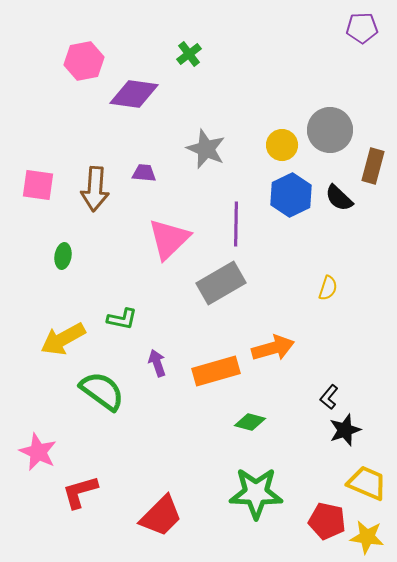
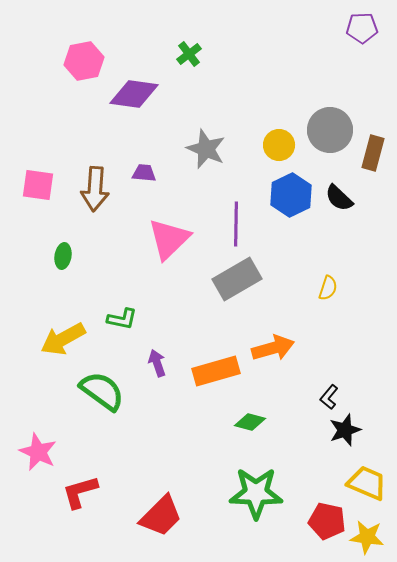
yellow circle: moved 3 px left
brown rectangle: moved 13 px up
gray rectangle: moved 16 px right, 4 px up
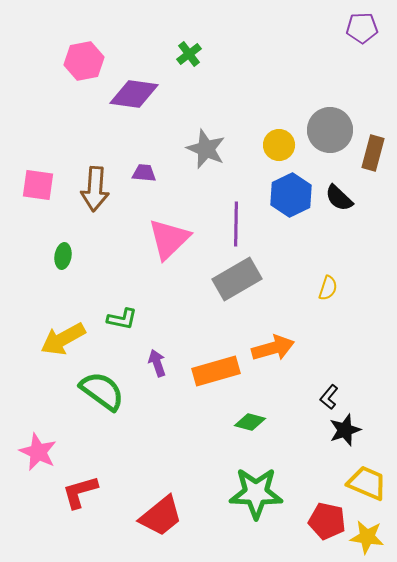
red trapezoid: rotated 6 degrees clockwise
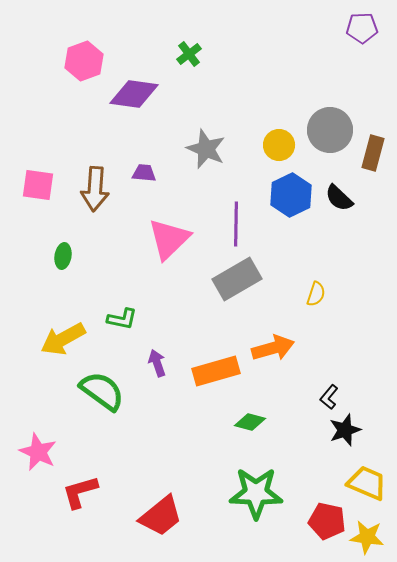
pink hexagon: rotated 9 degrees counterclockwise
yellow semicircle: moved 12 px left, 6 px down
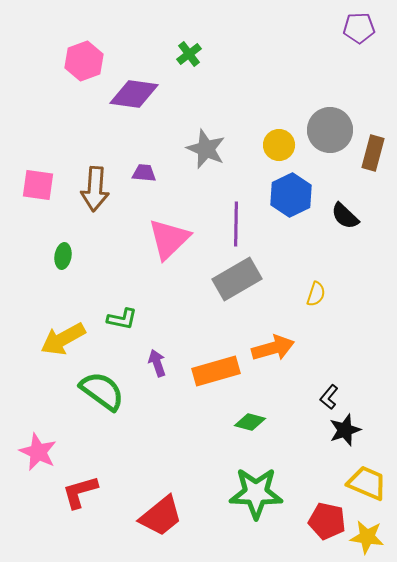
purple pentagon: moved 3 px left
black semicircle: moved 6 px right, 18 px down
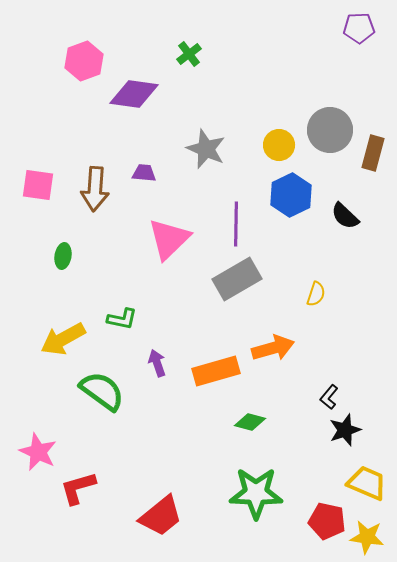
red L-shape: moved 2 px left, 4 px up
